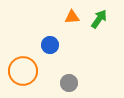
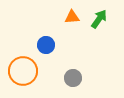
blue circle: moved 4 px left
gray circle: moved 4 px right, 5 px up
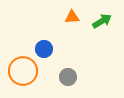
green arrow: moved 3 px right, 2 px down; rotated 24 degrees clockwise
blue circle: moved 2 px left, 4 px down
gray circle: moved 5 px left, 1 px up
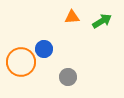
orange circle: moved 2 px left, 9 px up
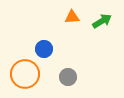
orange circle: moved 4 px right, 12 px down
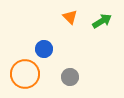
orange triangle: moved 2 px left; rotated 49 degrees clockwise
gray circle: moved 2 px right
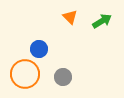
blue circle: moved 5 px left
gray circle: moved 7 px left
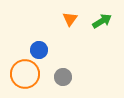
orange triangle: moved 2 px down; rotated 21 degrees clockwise
blue circle: moved 1 px down
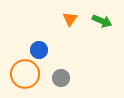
green arrow: rotated 54 degrees clockwise
gray circle: moved 2 px left, 1 px down
